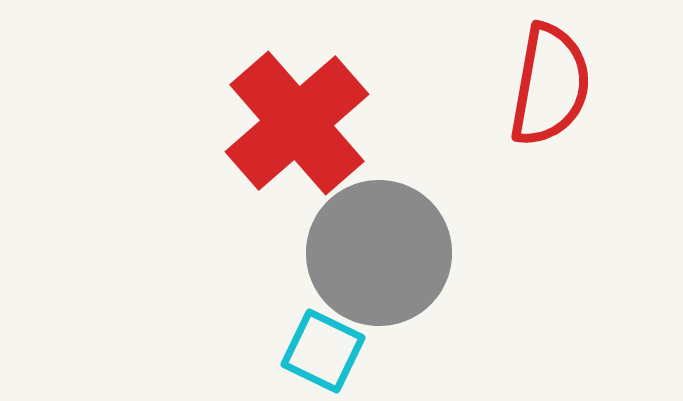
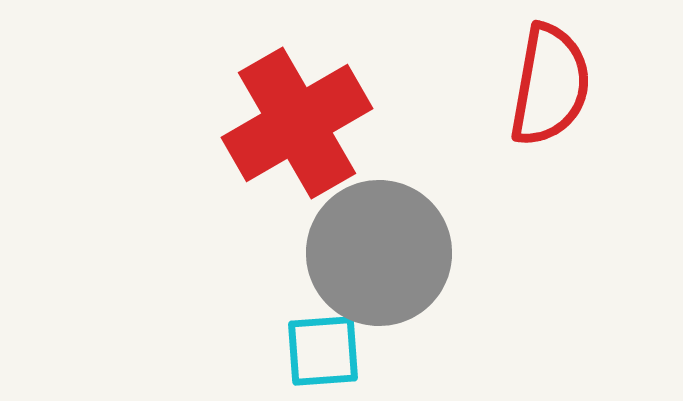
red cross: rotated 11 degrees clockwise
cyan square: rotated 30 degrees counterclockwise
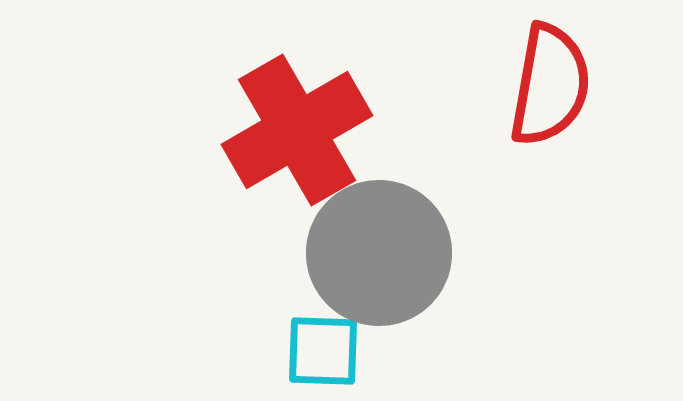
red cross: moved 7 px down
cyan square: rotated 6 degrees clockwise
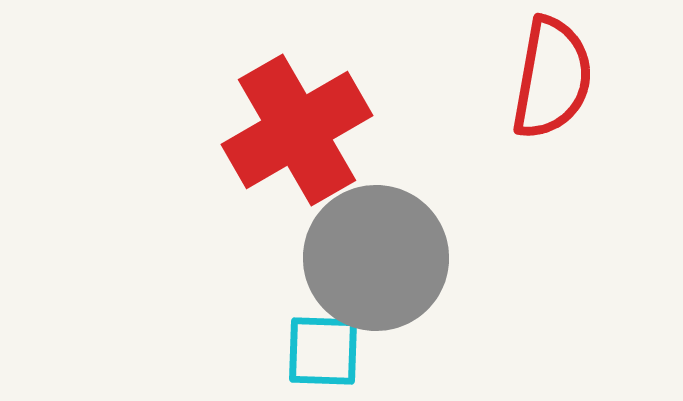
red semicircle: moved 2 px right, 7 px up
gray circle: moved 3 px left, 5 px down
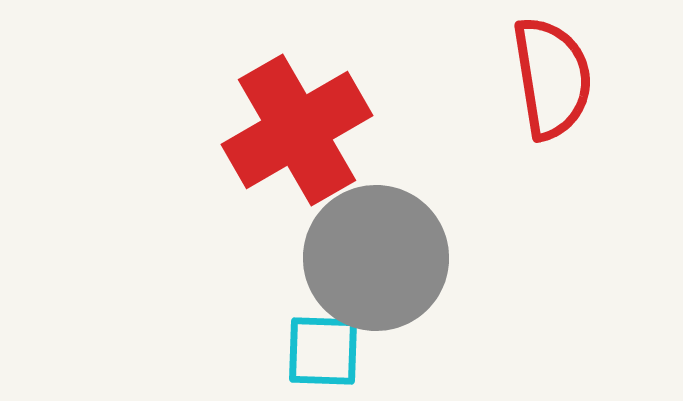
red semicircle: rotated 19 degrees counterclockwise
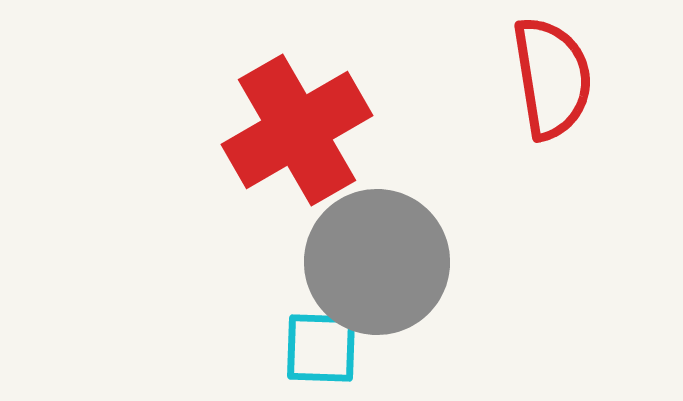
gray circle: moved 1 px right, 4 px down
cyan square: moved 2 px left, 3 px up
